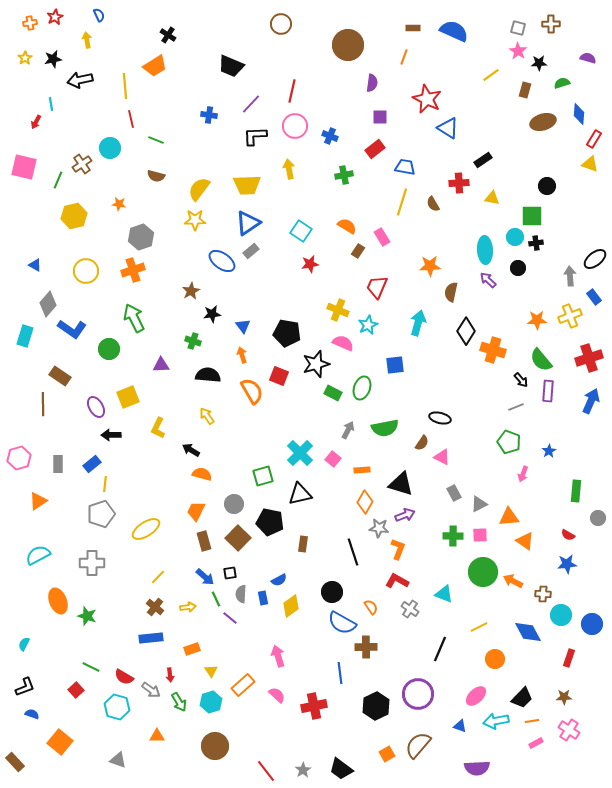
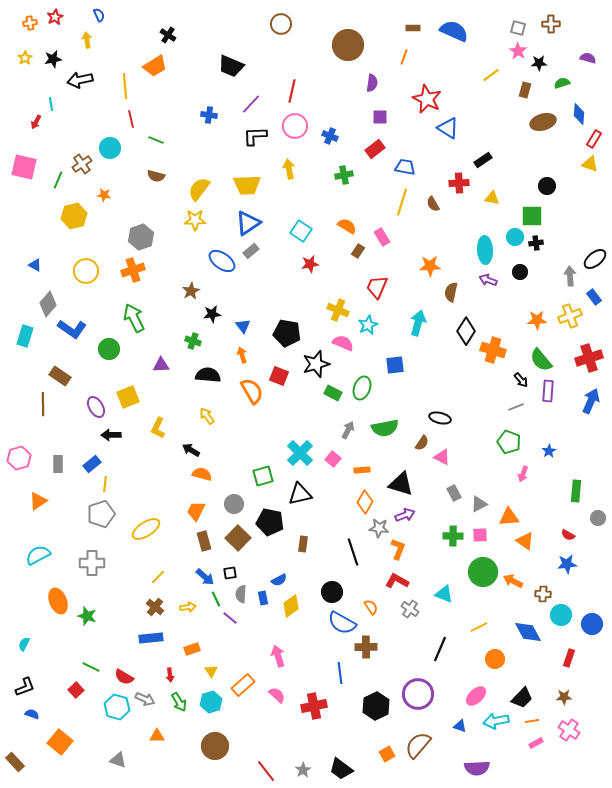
orange star at (119, 204): moved 15 px left, 9 px up
black circle at (518, 268): moved 2 px right, 4 px down
purple arrow at (488, 280): rotated 24 degrees counterclockwise
gray arrow at (151, 690): moved 6 px left, 9 px down; rotated 12 degrees counterclockwise
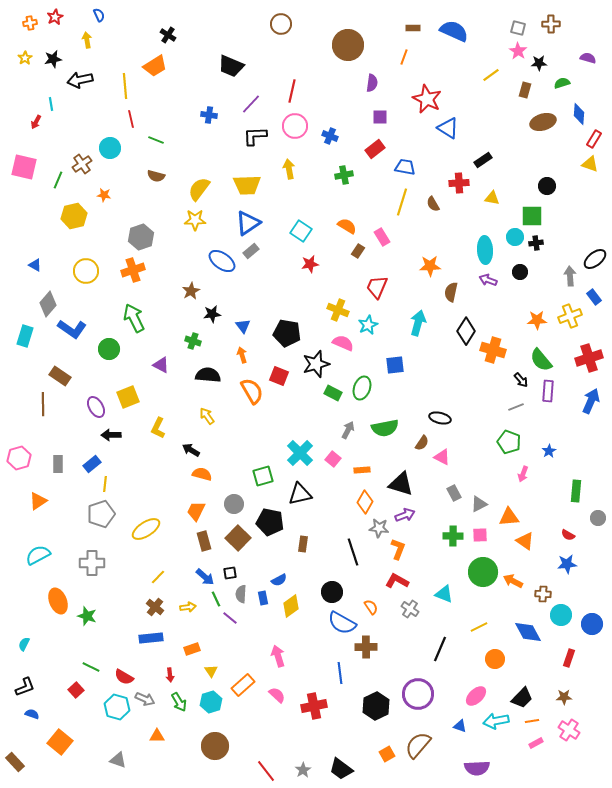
purple triangle at (161, 365): rotated 30 degrees clockwise
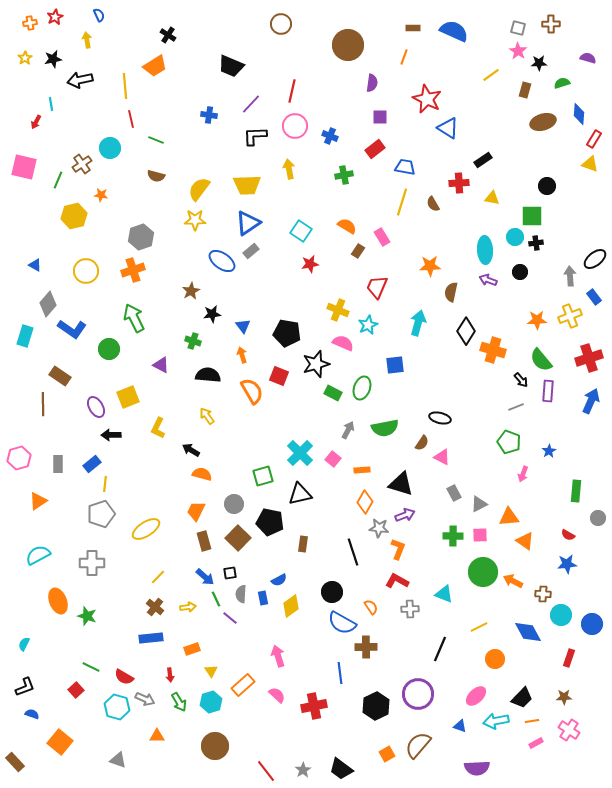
orange star at (104, 195): moved 3 px left
gray cross at (410, 609): rotated 36 degrees counterclockwise
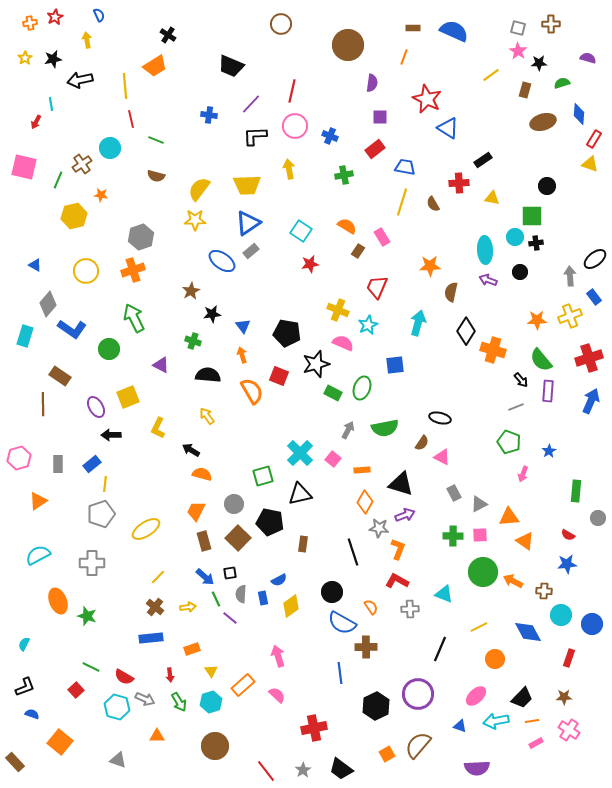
brown cross at (543, 594): moved 1 px right, 3 px up
red cross at (314, 706): moved 22 px down
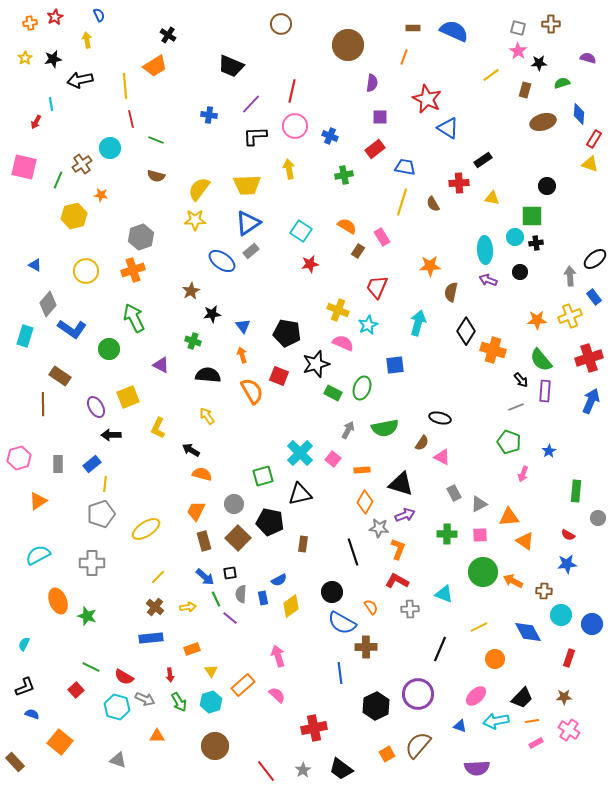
purple rectangle at (548, 391): moved 3 px left
green cross at (453, 536): moved 6 px left, 2 px up
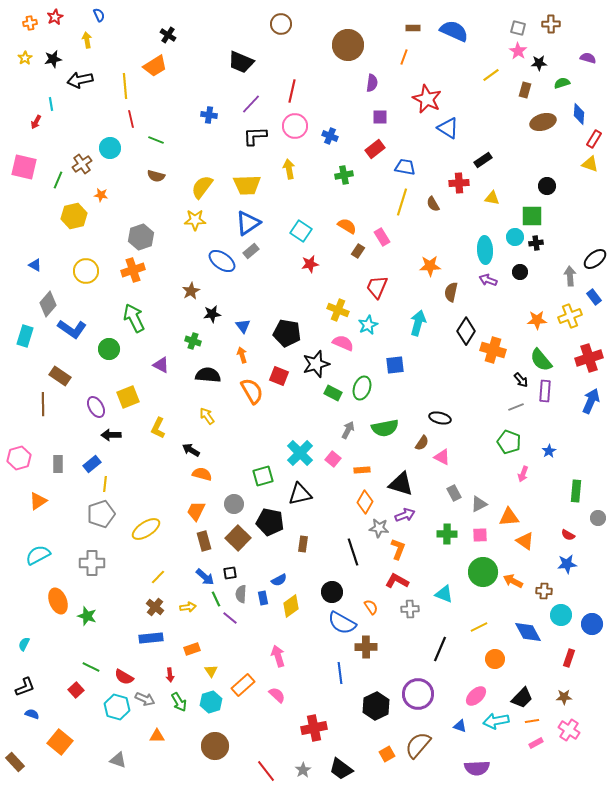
black trapezoid at (231, 66): moved 10 px right, 4 px up
yellow semicircle at (199, 189): moved 3 px right, 2 px up
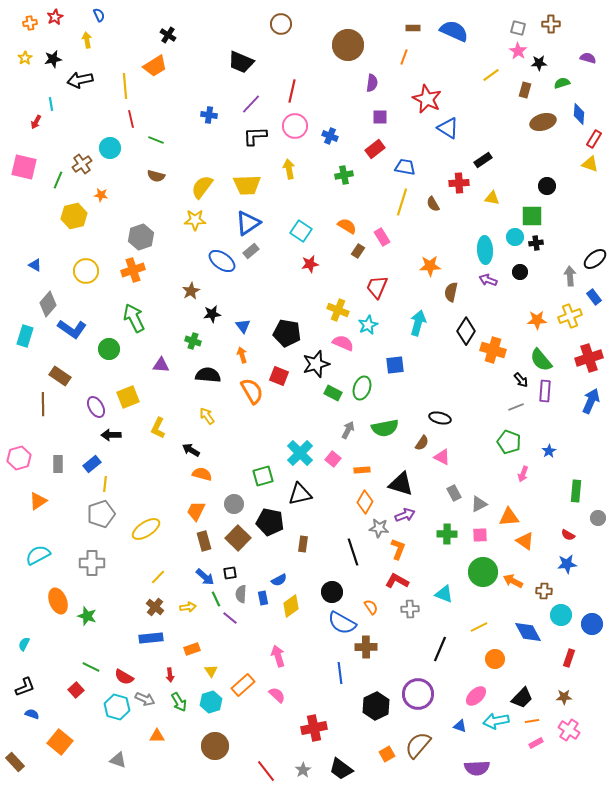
purple triangle at (161, 365): rotated 24 degrees counterclockwise
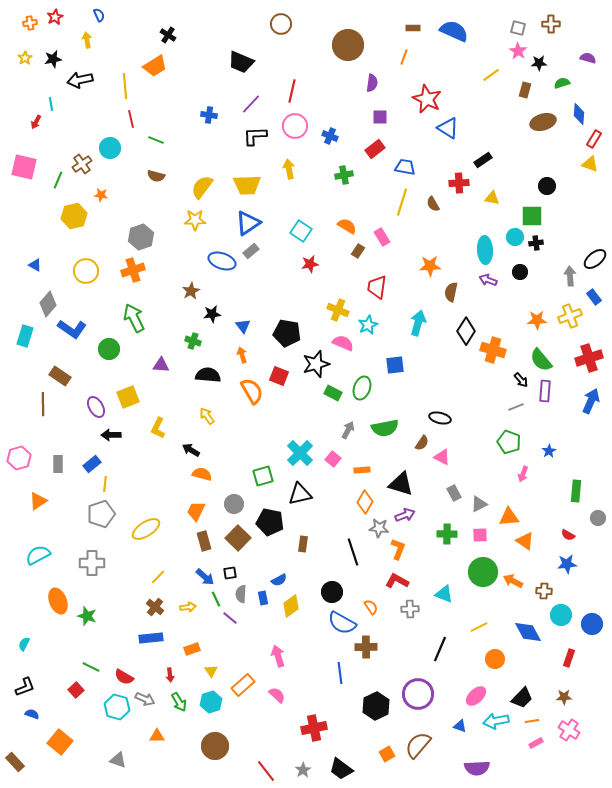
blue ellipse at (222, 261): rotated 16 degrees counterclockwise
red trapezoid at (377, 287): rotated 15 degrees counterclockwise
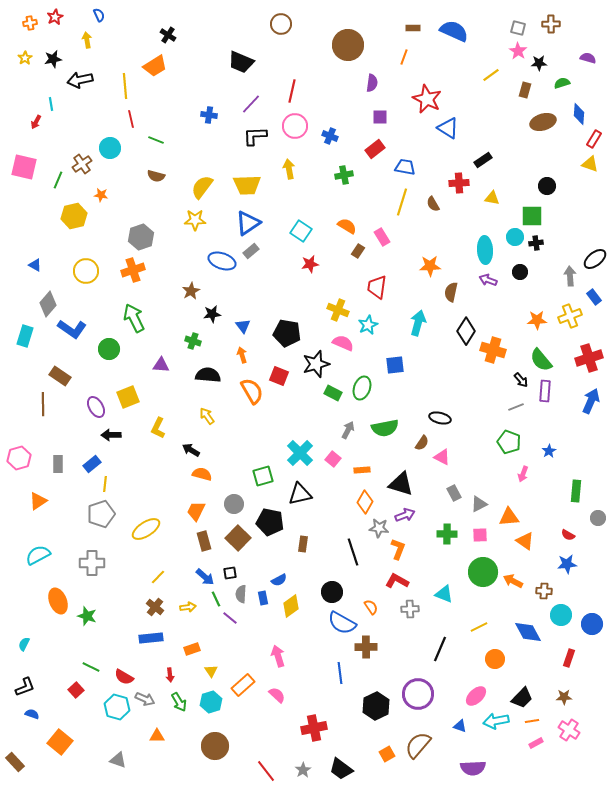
purple semicircle at (477, 768): moved 4 px left
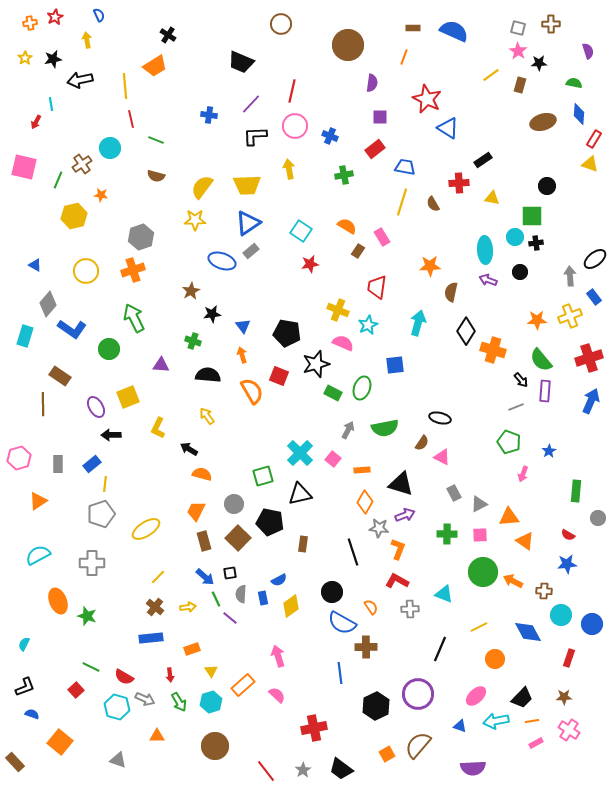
purple semicircle at (588, 58): moved 7 px up; rotated 56 degrees clockwise
green semicircle at (562, 83): moved 12 px right; rotated 28 degrees clockwise
brown rectangle at (525, 90): moved 5 px left, 5 px up
black arrow at (191, 450): moved 2 px left, 1 px up
